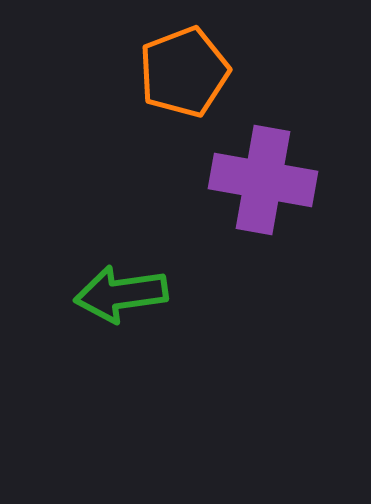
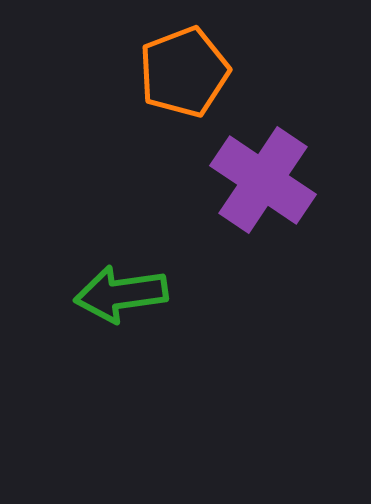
purple cross: rotated 24 degrees clockwise
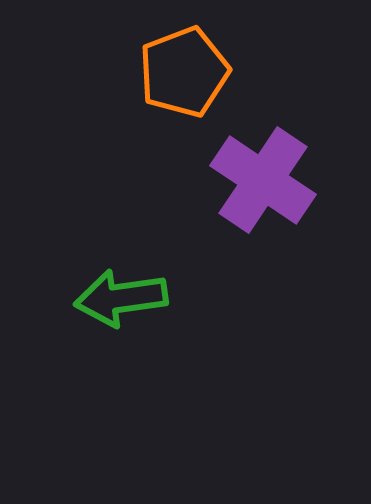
green arrow: moved 4 px down
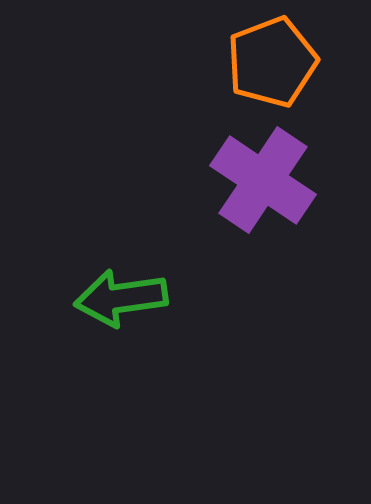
orange pentagon: moved 88 px right, 10 px up
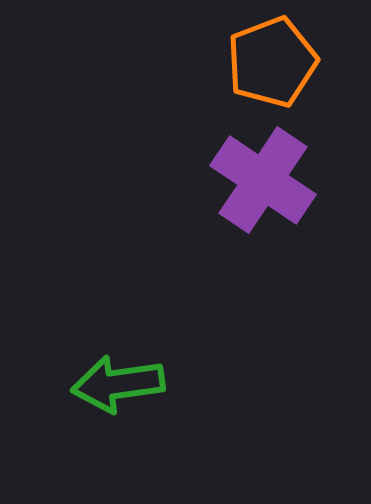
green arrow: moved 3 px left, 86 px down
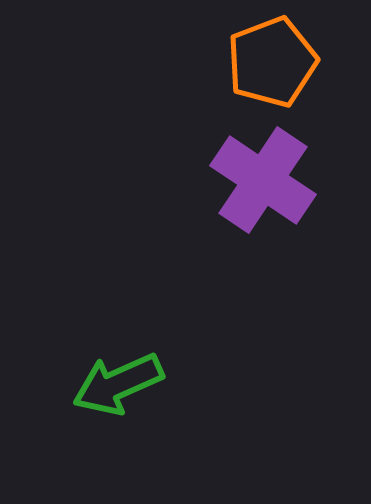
green arrow: rotated 16 degrees counterclockwise
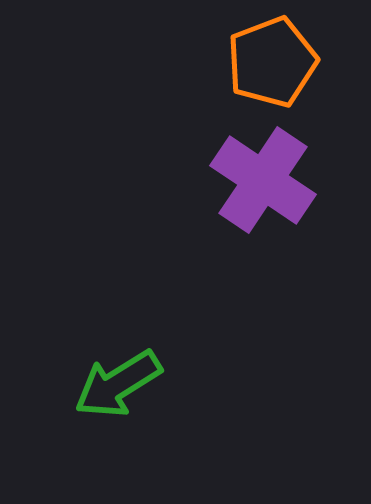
green arrow: rotated 8 degrees counterclockwise
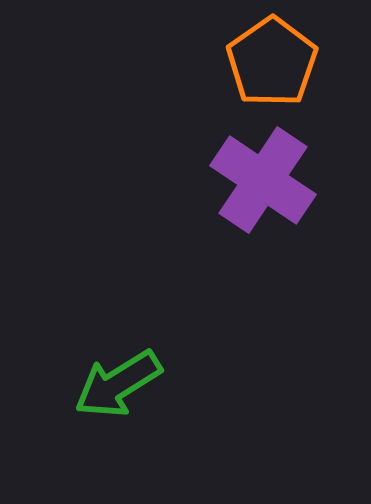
orange pentagon: rotated 14 degrees counterclockwise
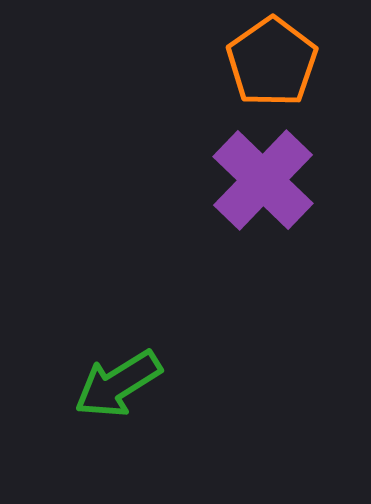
purple cross: rotated 10 degrees clockwise
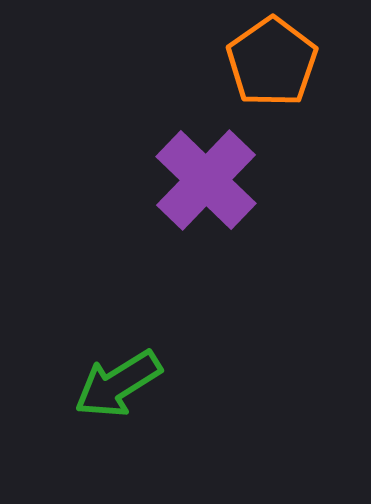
purple cross: moved 57 px left
